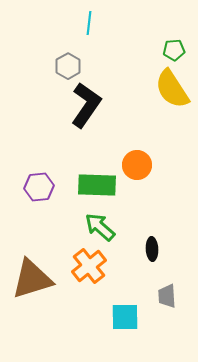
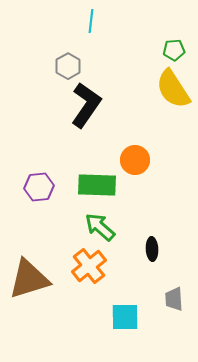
cyan line: moved 2 px right, 2 px up
yellow semicircle: moved 1 px right
orange circle: moved 2 px left, 5 px up
brown triangle: moved 3 px left
gray trapezoid: moved 7 px right, 3 px down
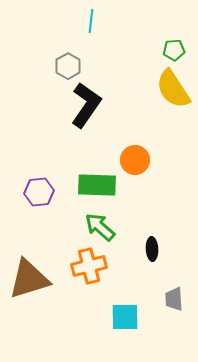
purple hexagon: moved 5 px down
orange cross: rotated 24 degrees clockwise
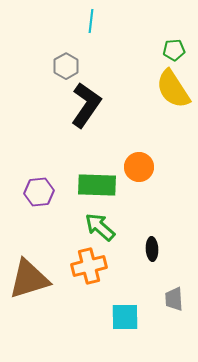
gray hexagon: moved 2 px left
orange circle: moved 4 px right, 7 px down
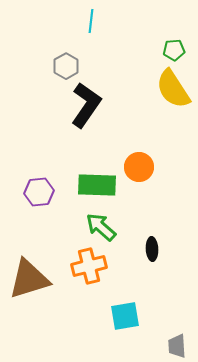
green arrow: moved 1 px right
gray trapezoid: moved 3 px right, 47 px down
cyan square: moved 1 px up; rotated 8 degrees counterclockwise
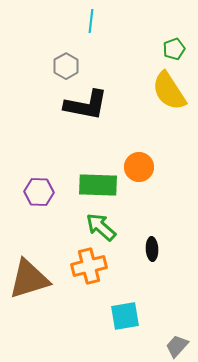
green pentagon: moved 1 px up; rotated 15 degrees counterclockwise
yellow semicircle: moved 4 px left, 2 px down
black L-shape: rotated 66 degrees clockwise
green rectangle: moved 1 px right
purple hexagon: rotated 8 degrees clockwise
gray trapezoid: rotated 45 degrees clockwise
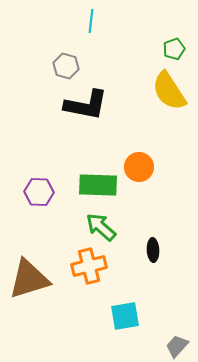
gray hexagon: rotated 15 degrees counterclockwise
black ellipse: moved 1 px right, 1 px down
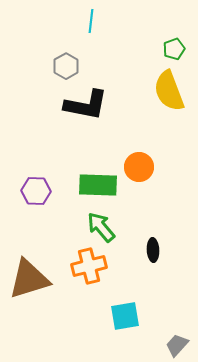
gray hexagon: rotated 15 degrees clockwise
yellow semicircle: rotated 12 degrees clockwise
purple hexagon: moved 3 px left, 1 px up
green arrow: rotated 8 degrees clockwise
gray trapezoid: moved 1 px up
